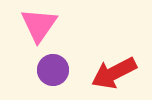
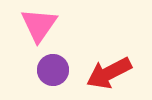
red arrow: moved 5 px left
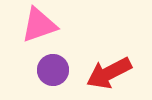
pink triangle: rotated 36 degrees clockwise
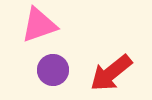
red arrow: moved 2 px right; rotated 12 degrees counterclockwise
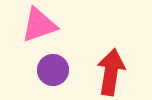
red arrow: moved 1 px up; rotated 138 degrees clockwise
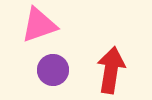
red arrow: moved 2 px up
